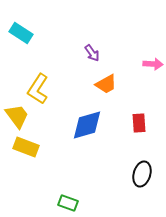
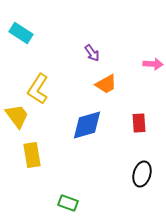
yellow rectangle: moved 6 px right, 8 px down; rotated 60 degrees clockwise
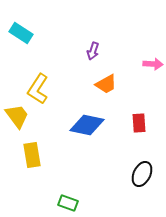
purple arrow: moved 1 px right, 2 px up; rotated 54 degrees clockwise
blue diamond: rotated 28 degrees clockwise
black ellipse: rotated 10 degrees clockwise
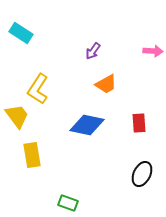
purple arrow: rotated 18 degrees clockwise
pink arrow: moved 13 px up
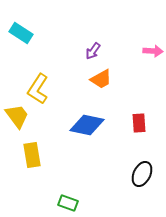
orange trapezoid: moved 5 px left, 5 px up
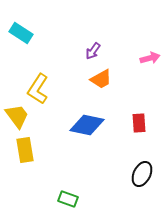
pink arrow: moved 3 px left, 7 px down; rotated 18 degrees counterclockwise
yellow rectangle: moved 7 px left, 5 px up
green rectangle: moved 4 px up
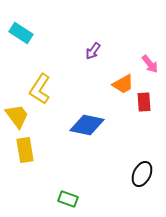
pink arrow: moved 6 px down; rotated 66 degrees clockwise
orange trapezoid: moved 22 px right, 5 px down
yellow L-shape: moved 2 px right
red rectangle: moved 5 px right, 21 px up
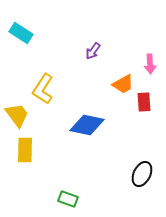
pink arrow: rotated 36 degrees clockwise
yellow L-shape: moved 3 px right
yellow trapezoid: moved 1 px up
yellow rectangle: rotated 10 degrees clockwise
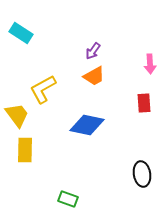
orange trapezoid: moved 29 px left, 8 px up
yellow L-shape: rotated 28 degrees clockwise
red rectangle: moved 1 px down
black ellipse: rotated 35 degrees counterclockwise
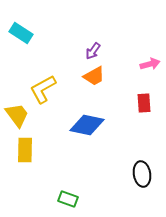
pink arrow: rotated 102 degrees counterclockwise
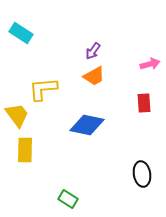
yellow L-shape: rotated 24 degrees clockwise
green rectangle: rotated 12 degrees clockwise
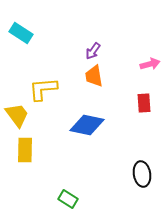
orange trapezoid: rotated 110 degrees clockwise
